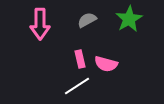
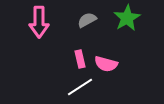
green star: moved 2 px left, 1 px up
pink arrow: moved 1 px left, 2 px up
white line: moved 3 px right, 1 px down
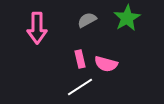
pink arrow: moved 2 px left, 6 px down
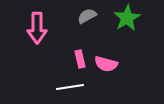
gray semicircle: moved 4 px up
white line: moved 10 px left; rotated 24 degrees clockwise
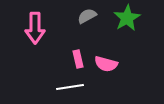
pink arrow: moved 2 px left
pink rectangle: moved 2 px left
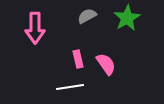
pink semicircle: rotated 140 degrees counterclockwise
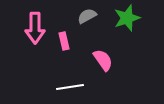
green star: rotated 12 degrees clockwise
pink rectangle: moved 14 px left, 18 px up
pink semicircle: moved 3 px left, 4 px up
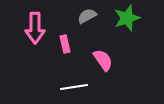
pink rectangle: moved 1 px right, 3 px down
white line: moved 4 px right
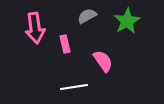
green star: moved 3 px down; rotated 12 degrees counterclockwise
pink arrow: rotated 8 degrees counterclockwise
pink semicircle: moved 1 px down
